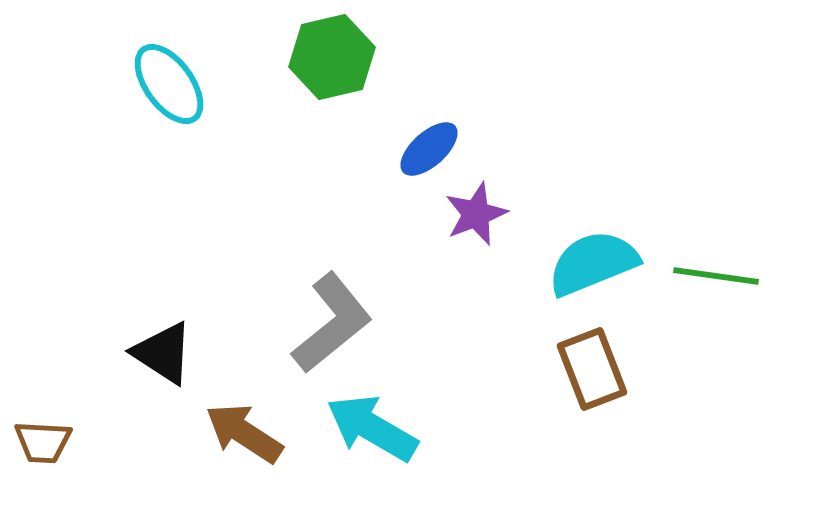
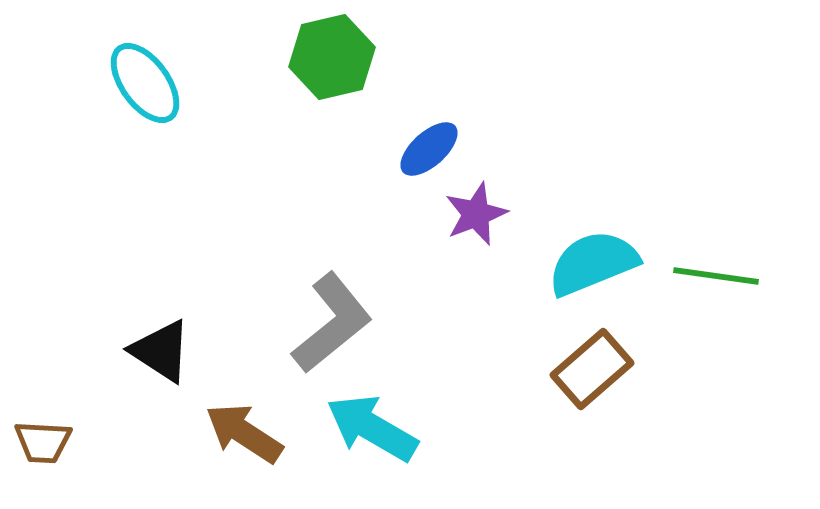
cyan ellipse: moved 24 px left, 1 px up
black triangle: moved 2 px left, 2 px up
brown rectangle: rotated 70 degrees clockwise
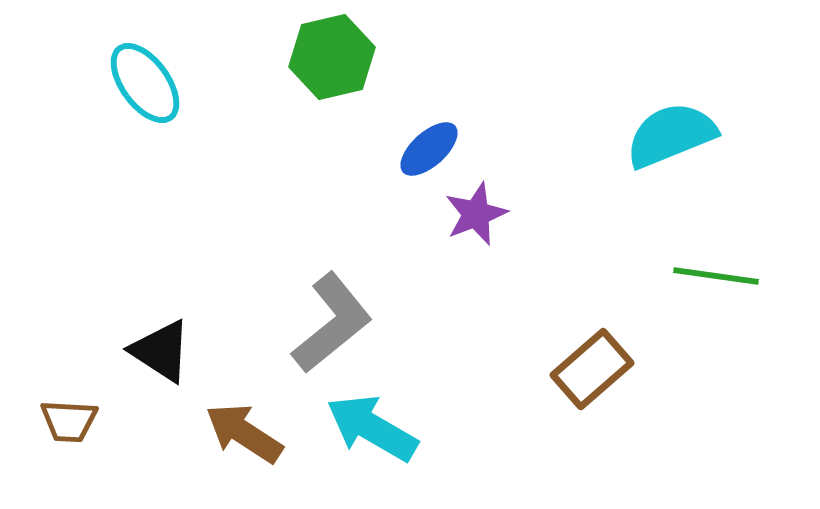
cyan semicircle: moved 78 px right, 128 px up
brown trapezoid: moved 26 px right, 21 px up
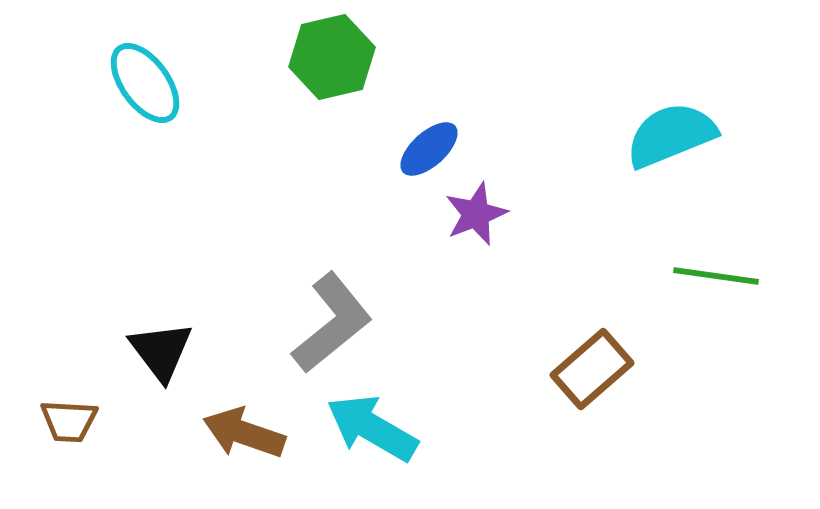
black triangle: rotated 20 degrees clockwise
brown arrow: rotated 14 degrees counterclockwise
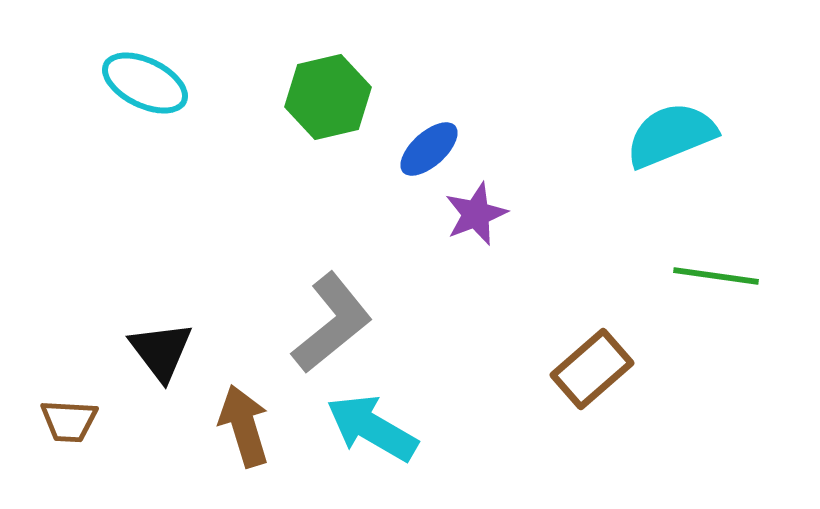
green hexagon: moved 4 px left, 40 px down
cyan ellipse: rotated 28 degrees counterclockwise
brown arrow: moved 7 px up; rotated 54 degrees clockwise
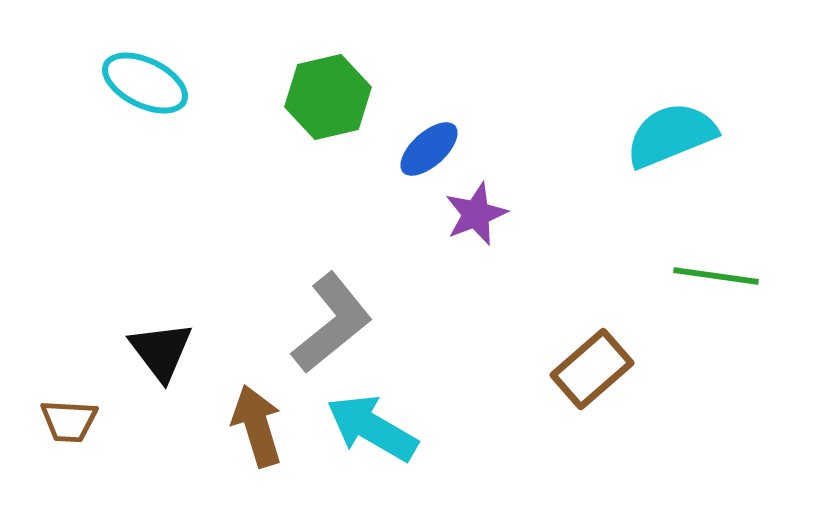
brown arrow: moved 13 px right
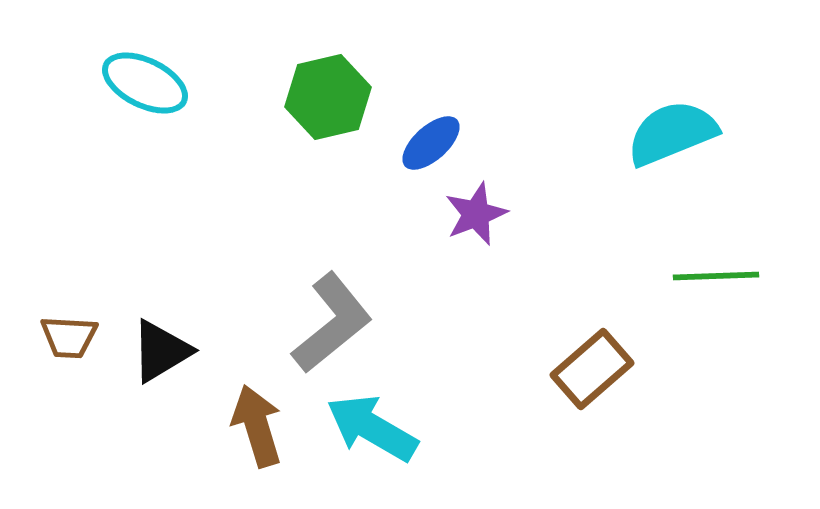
cyan semicircle: moved 1 px right, 2 px up
blue ellipse: moved 2 px right, 6 px up
green line: rotated 10 degrees counterclockwise
black triangle: rotated 36 degrees clockwise
brown trapezoid: moved 84 px up
